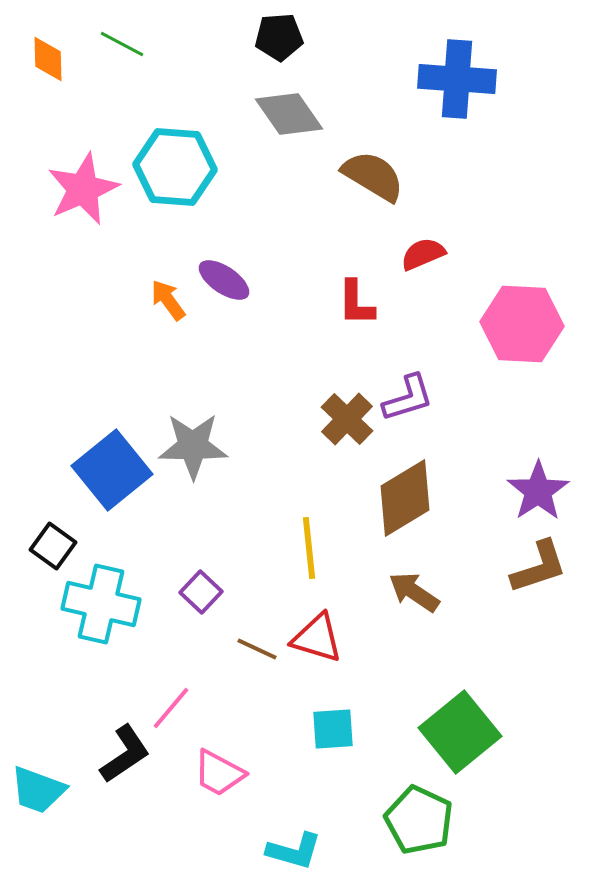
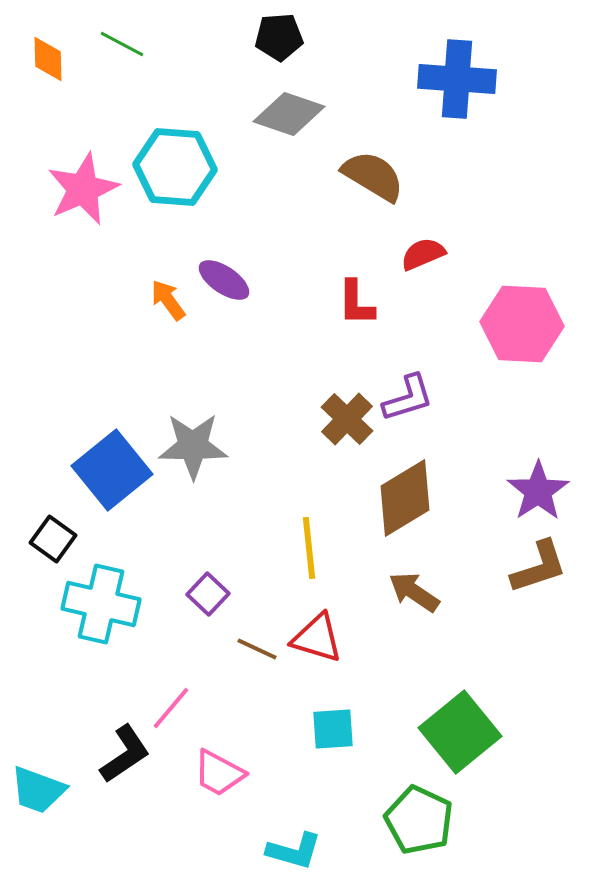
gray diamond: rotated 36 degrees counterclockwise
black square: moved 7 px up
purple square: moved 7 px right, 2 px down
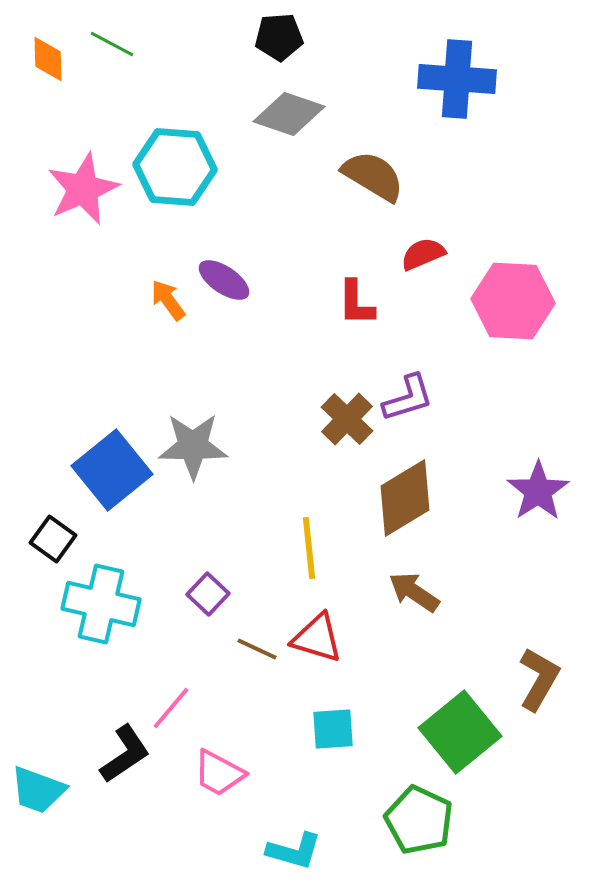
green line: moved 10 px left
pink hexagon: moved 9 px left, 23 px up
brown L-shape: moved 112 px down; rotated 42 degrees counterclockwise
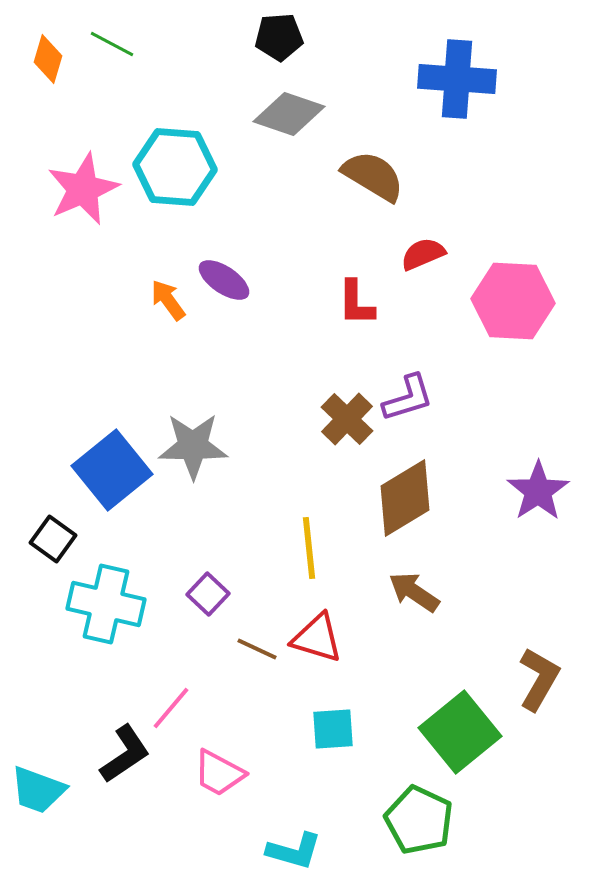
orange diamond: rotated 18 degrees clockwise
cyan cross: moved 5 px right
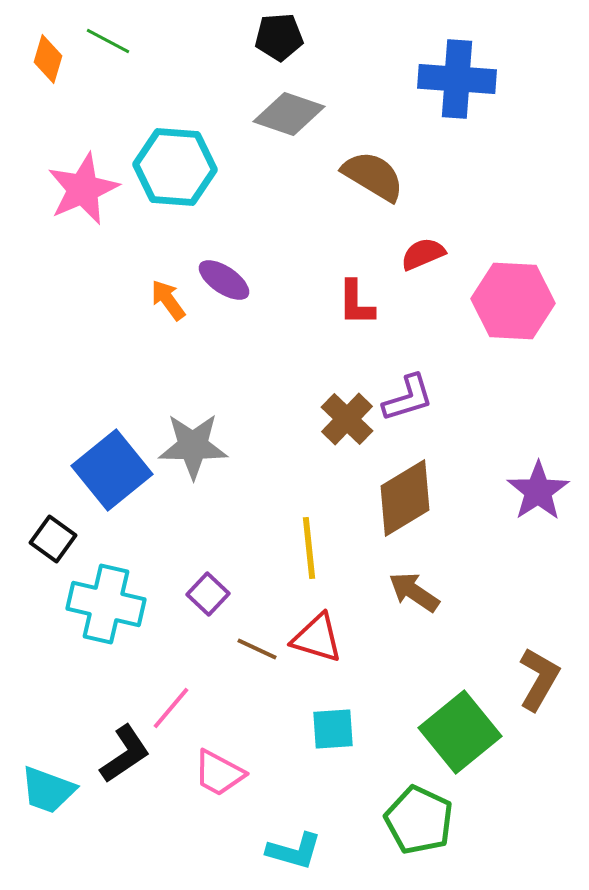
green line: moved 4 px left, 3 px up
cyan trapezoid: moved 10 px right
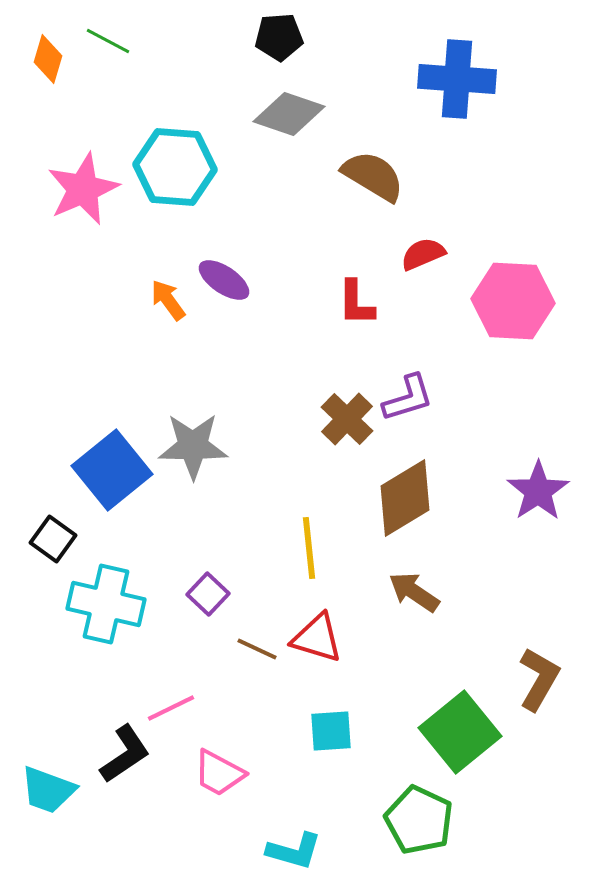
pink line: rotated 24 degrees clockwise
cyan square: moved 2 px left, 2 px down
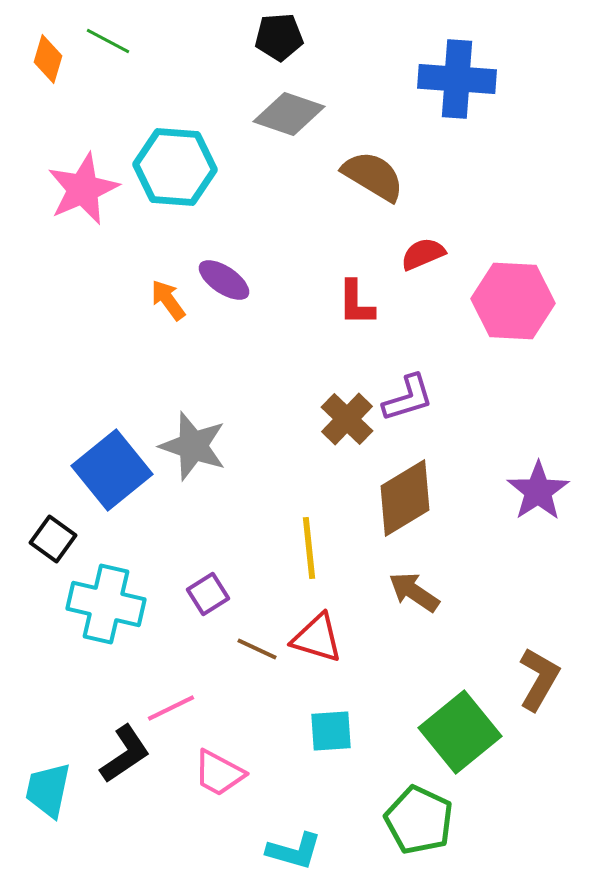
gray star: rotated 18 degrees clockwise
purple square: rotated 15 degrees clockwise
cyan trapezoid: rotated 82 degrees clockwise
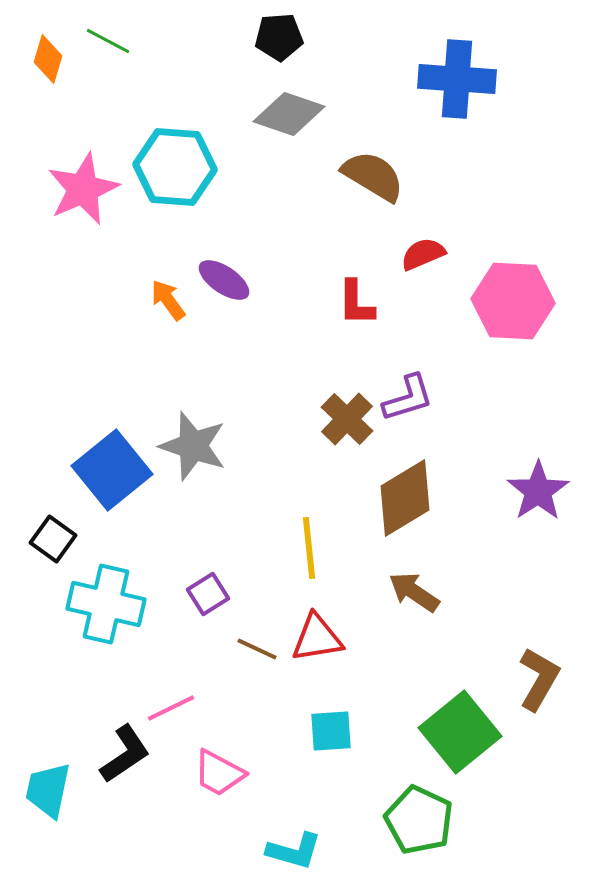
red triangle: rotated 26 degrees counterclockwise
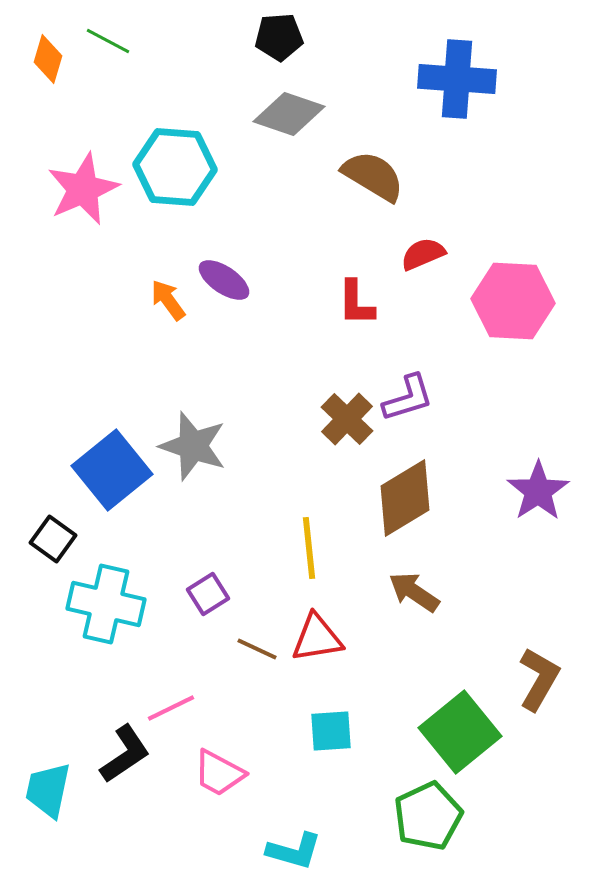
green pentagon: moved 9 px right, 4 px up; rotated 22 degrees clockwise
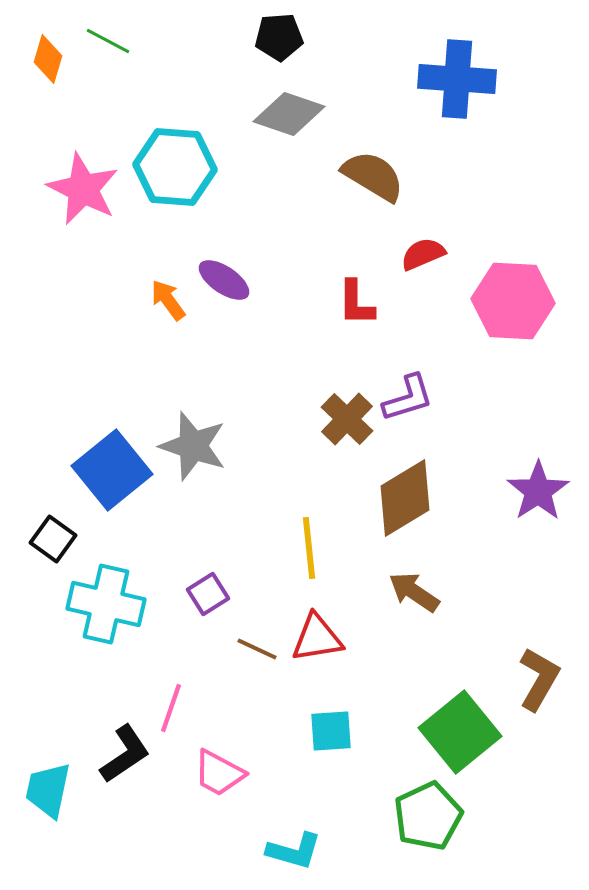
pink star: rotated 22 degrees counterclockwise
pink line: rotated 45 degrees counterclockwise
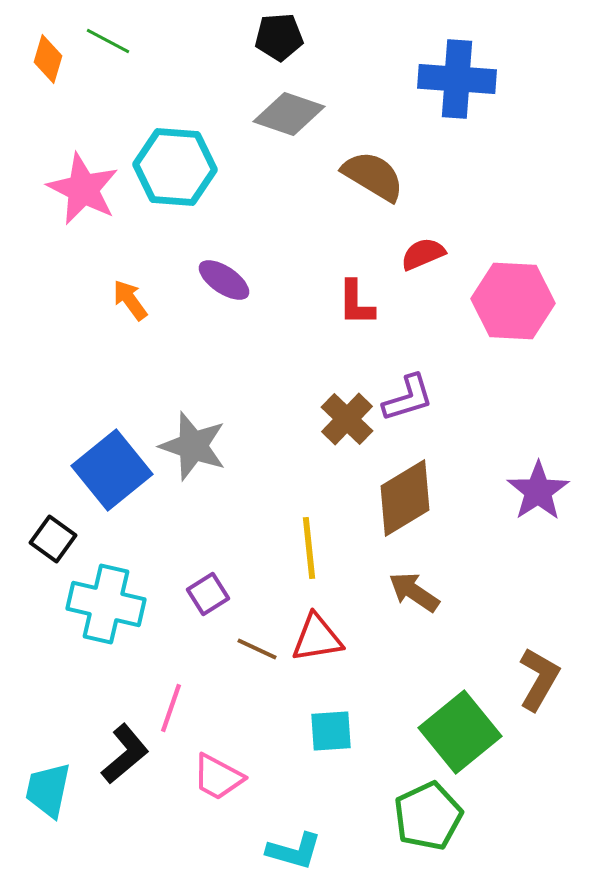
orange arrow: moved 38 px left
black L-shape: rotated 6 degrees counterclockwise
pink trapezoid: moved 1 px left, 4 px down
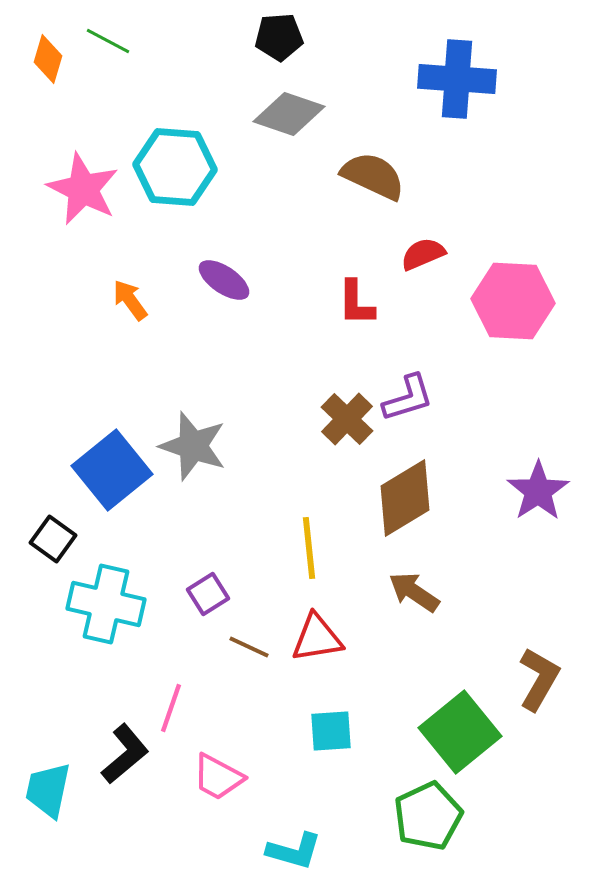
brown semicircle: rotated 6 degrees counterclockwise
brown line: moved 8 px left, 2 px up
